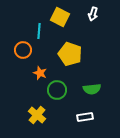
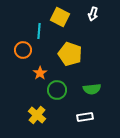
orange star: rotated 16 degrees clockwise
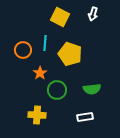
cyan line: moved 6 px right, 12 px down
yellow cross: rotated 36 degrees counterclockwise
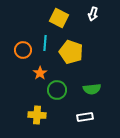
yellow square: moved 1 px left, 1 px down
yellow pentagon: moved 1 px right, 2 px up
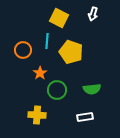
cyan line: moved 2 px right, 2 px up
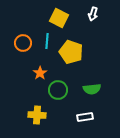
orange circle: moved 7 px up
green circle: moved 1 px right
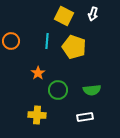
yellow square: moved 5 px right, 2 px up
orange circle: moved 12 px left, 2 px up
yellow pentagon: moved 3 px right, 5 px up
orange star: moved 2 px left
green semicircle: moved 1 px down
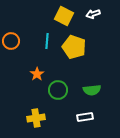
white arrow: rotated 56 degrees clockwise
orange star: moved 1 px left, 1 px down
yellow cross: moved 1 px left, 3 px down; rotated 12 degrees counterclockwise
